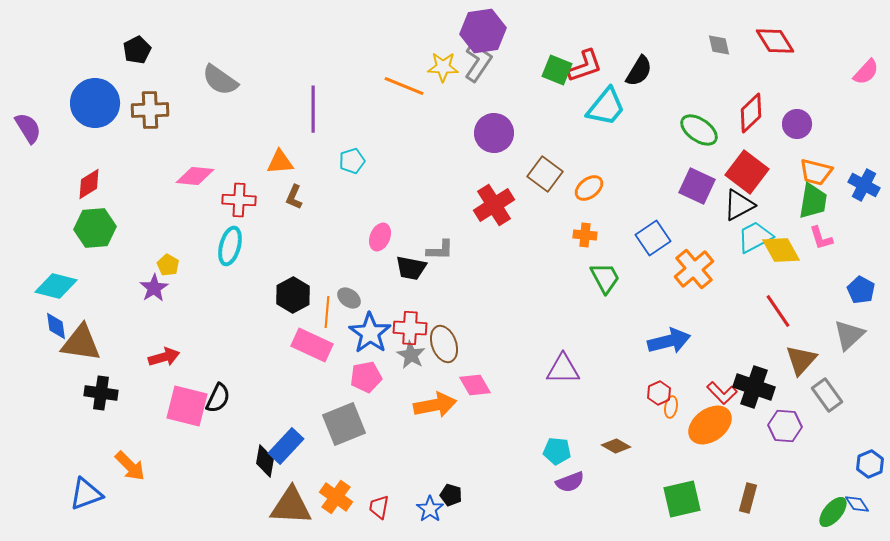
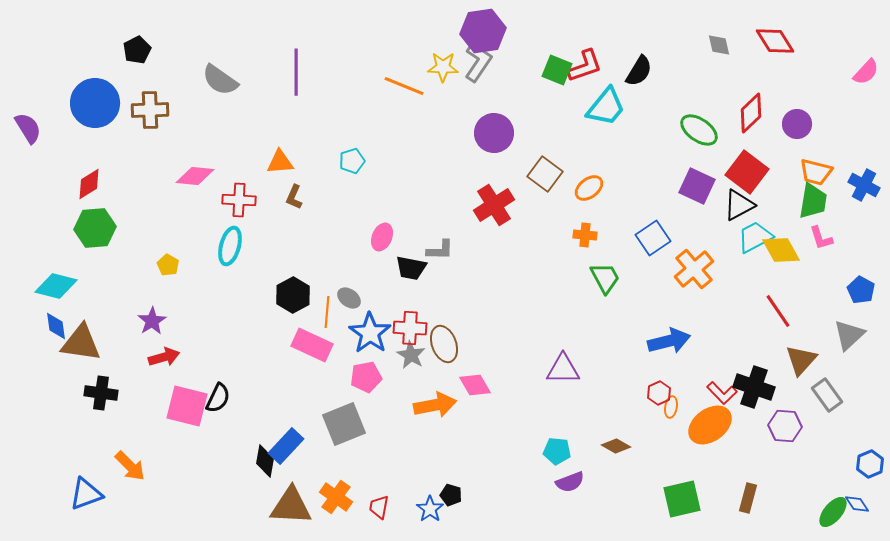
purple line at (313, 109): moved 17 px left, 37 px up
pink ellipse at (380, 237): moved 2 px right
purple star at (154, 288): moved 2 px left, 33 px down
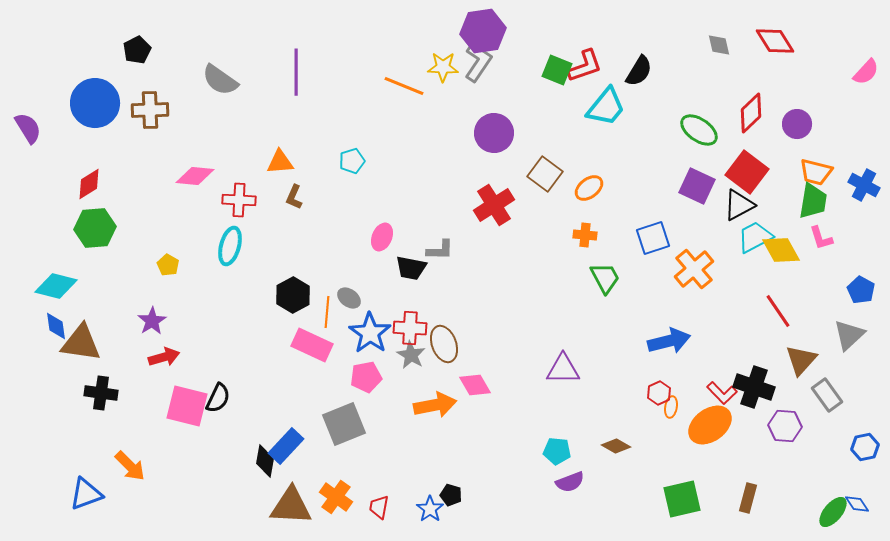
blue square at (653, 238): rotated 16 degrees clockwise
blue hexagon at (870, 464): moved 5 px left, 17 px up; rotated 12 degrees clockwise
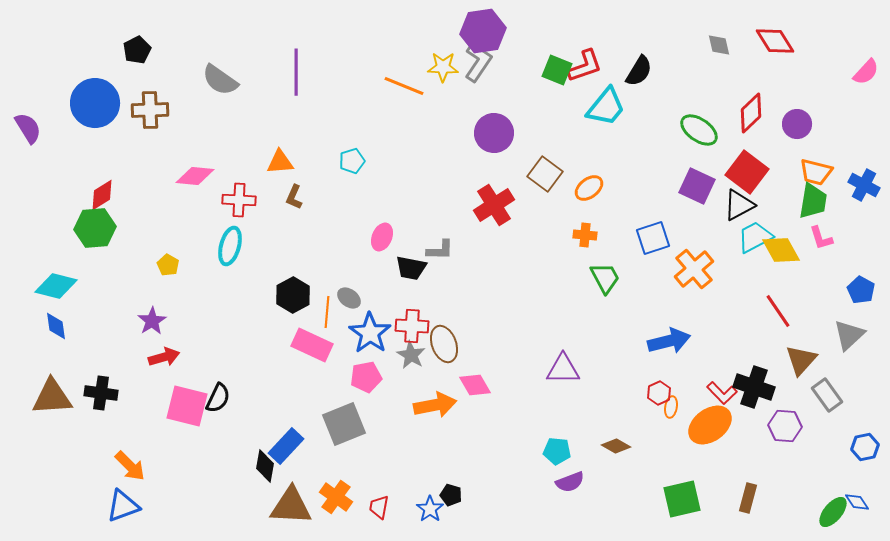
red diamond at (89, 184): moved 13 px right, 11 px down
red cross at (410, 328): moved 2 px right, 2 px up
brown triangle at (81, 343): moved 29 px left, 54 px down; rotated 12 degrees counterclockwise
black diamond at (265, 461): moved 5 px down
blue triangle at (86, 494): moved 37 px right, 12 px down
blue diamond at (857, 504): moved 2 px up
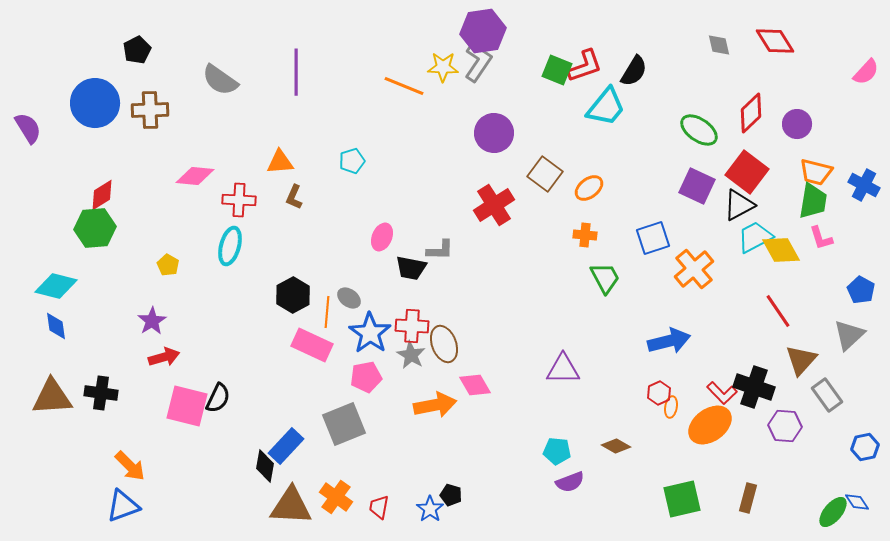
black semicircle at (639, 71): moved 5 px left
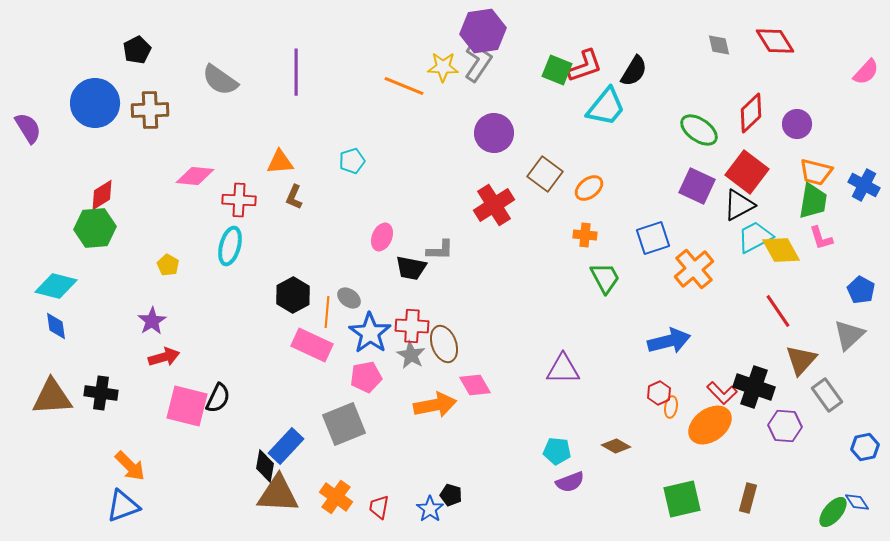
brown triangle at (291, 506): moved 13 px left, 12 px up
